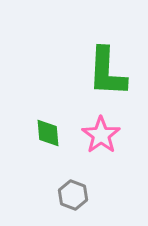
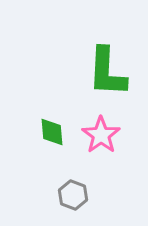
green diamond: moved 4 px right, 1 px up
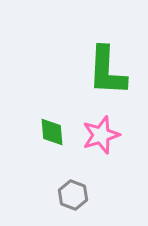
green L-shape: moved 1 px up
pink star: rotated 18 degrees clockwise
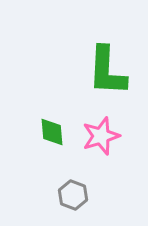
pink star: moved 1 px down
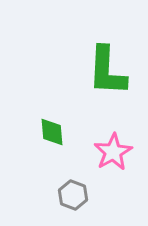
pink star: moved 12 px right, 16 px down; rotated 12 degrees counterclockwise
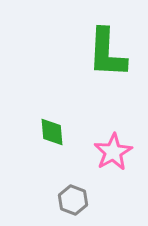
green L-shape: moved 18 px up
gray hexagon: moved 5 px down
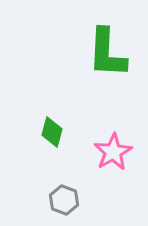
green diamond: rotated 20 degrees clockwise
gray hexagon: moved 9 px left
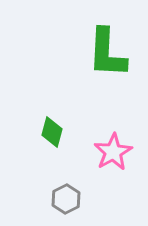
gray hexagon: moved 2 px right, 1 px up; rotated 12 degrees clockwise
